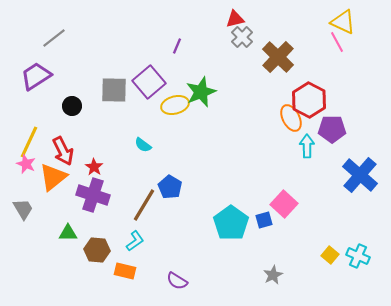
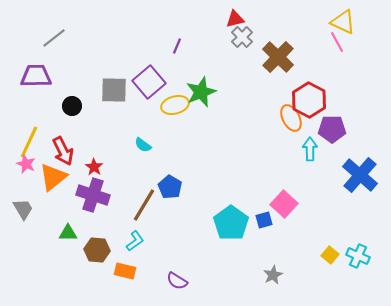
purple trapezoid: rotated 32 degrees clockwise
cyan arrow: moved 3 px right, 3 px down
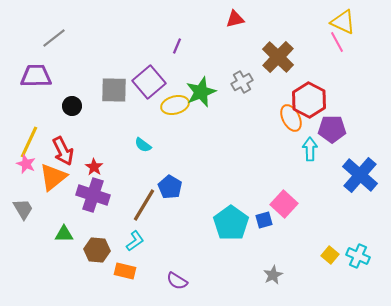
gray cross: moved 45 px down; rotated 15 degrees clockwise
green triangle: moved 4 px left, 1 px down
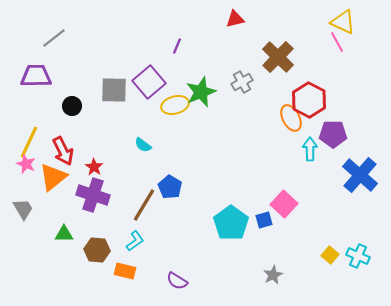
purple pentagon: moved 1 px right, 5 px down
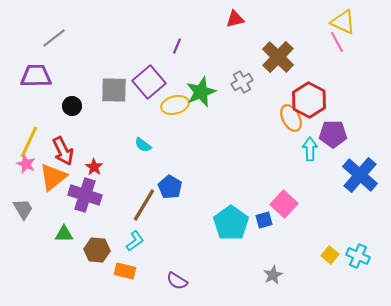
purple cross: moved 8 px left
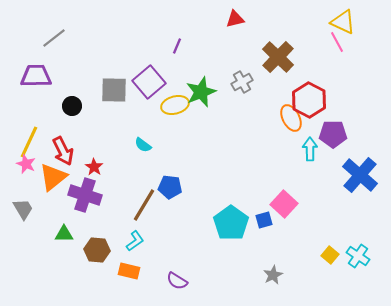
blue pentagon: rotated 25 degrees counterclockwise
cyan cross: rotated 10 degrees clockwise
orange rectangle: moved 4 px right
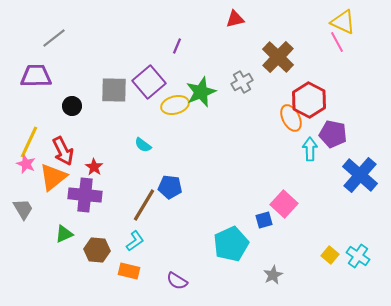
purple pentagon: rotated 12 degrees clockwise
purple cross: rotated 12 degrees counterclockwise
cyan pentagon: moved 21 px down; rotated 12 degrees clockwise
green triangle: rotated 24 degrees counterclockwise
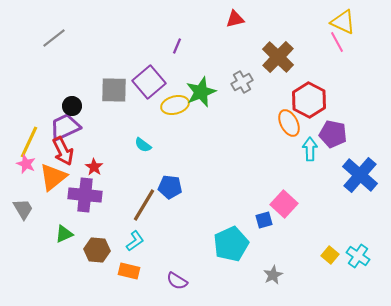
purple trapezoid: moved 29 px right, 51 px down; rotated 24 degrees counterclockwise
orange ellipse: moved 2 px left, 5 px down
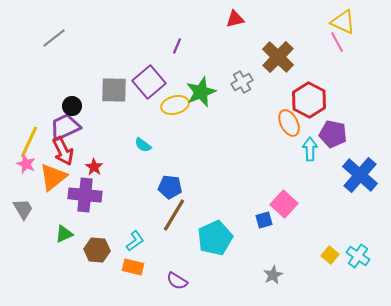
brown line: moved 30 px right, 10 px down
cyan pentagon: moved 16 px left, 6 px up
orange rectangle: moved 4 px right, 4 px up
